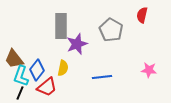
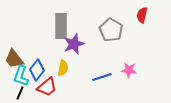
purple star: moved 3 px left
pink star: moved 20 px left
blue line: rotated 12 degrees counterclockwise
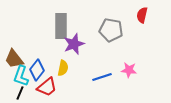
gray pentagon: rotated 20 degrees counterclockwise
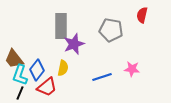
pink star: moved 3 px right, 1 px up
cyan L-shape: moved 1 px left, 1 px up
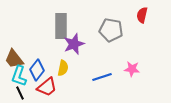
cyan L-shape: moved 1 px left, 1 px down
black line: rotated 48 degrees counterclockwise
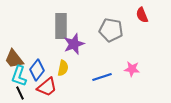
red semicircle: rotated 35 degrees counterclockwise
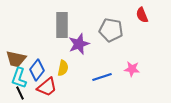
gray rectangle: moved 1 px right, 1 px up
purple star: moved 5 px right
brown trapezoid: moved 2 px right; rotated 40 degrees counterclockwise
cyan L-shape: moved 2 px down
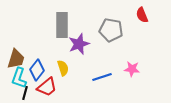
brown trapezoid: rotated 85 degrees counterclockwise
yellow semicircle: rotated 28 degrees counterclockwise
black line: moved 5 px right; rotated 40 degrees clockwise
